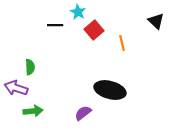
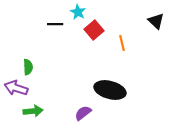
black line: moved 1 px up
green semicircle: moved 2 px left
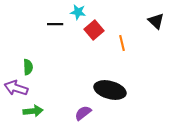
cyan star: rotated 21 degrees counterclockwise
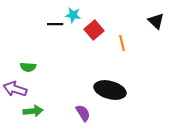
cyan star: moved 5 px left, 3 px down
green semicircle: rotated 98 degrees clockwise
purple arrow: moved 1 px left, 1 px down
purple semicircle: rotated 96 degrees clockwise
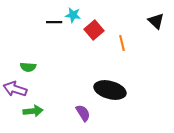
black line: moved 1 px left, 2 px up
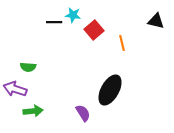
black triangle: rotated 30 degrees counterclockwise
black ellipse: rotated 76 degrees counterclockwise
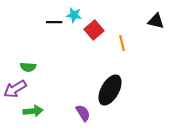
cyan star: moved 1 px right
purple arrow: rotated 50 degrees counterclockwise
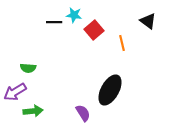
black triangle: moved 8 px left; rotated 24 degrees clockwise
green semicircle: moved 1 px down
purple arrow: moved 3 px down
